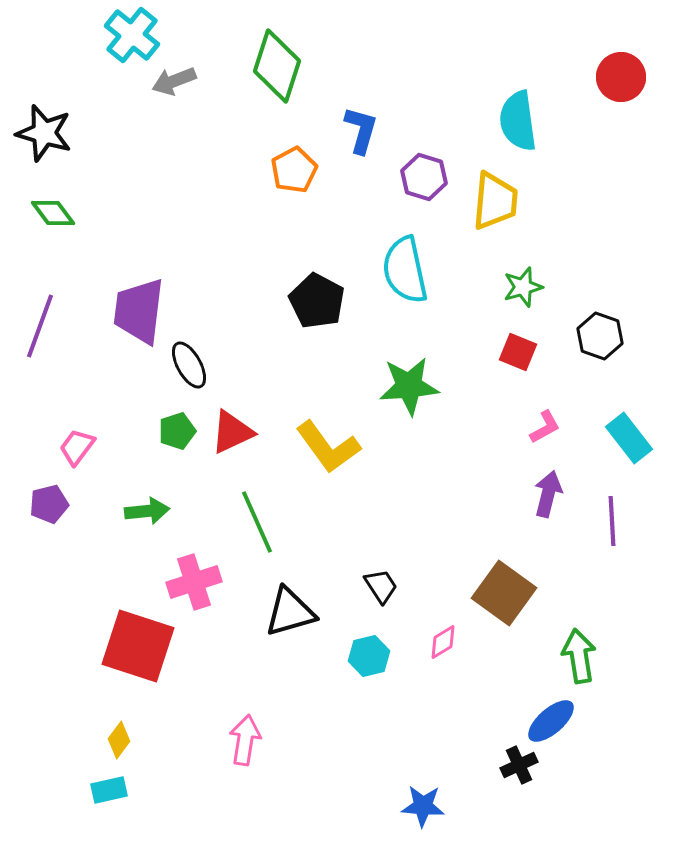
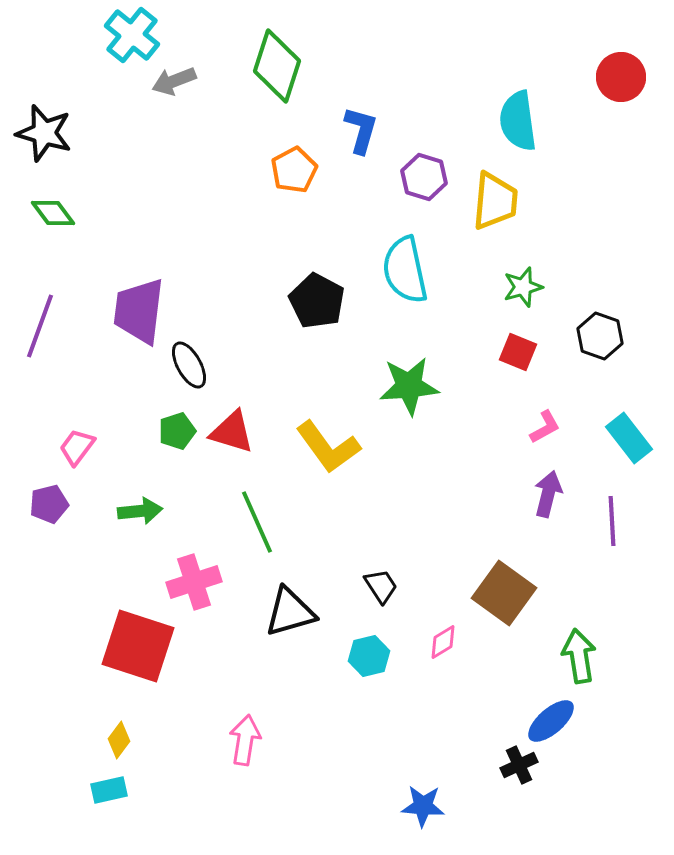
red triangle at (232, 432): rotated 42 degrees clockwise
green arrow at (147, 511): moved 7 px left
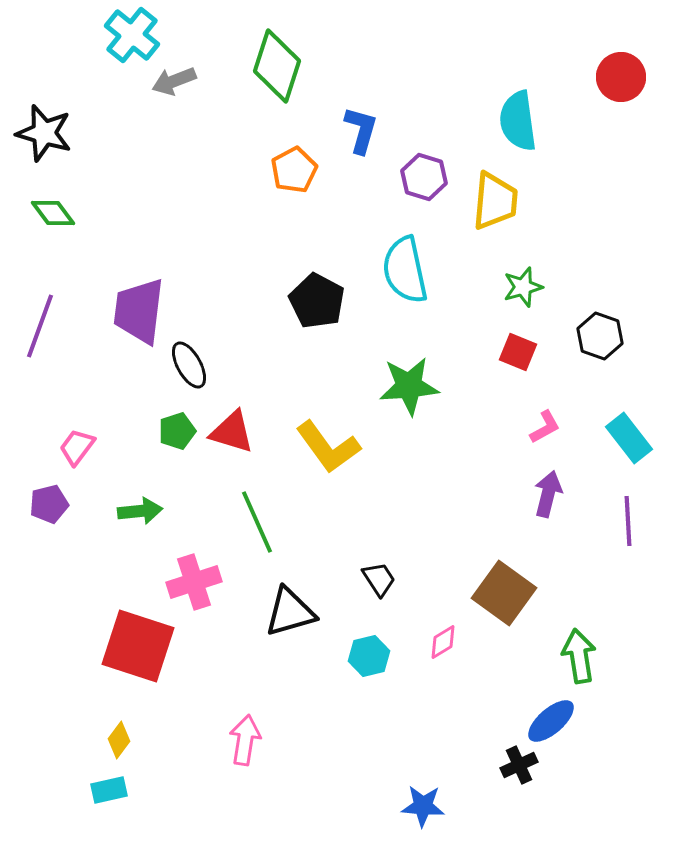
purple line at (612, 521): moved 16 px right
black trapezoid at (381, 586): moved 2 px left, 7 px up
